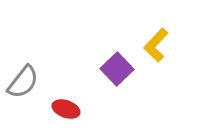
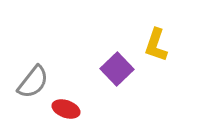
yellow L-shape: rotated 24 degrees counterclockwise
gray semicircle: moved 10 px right
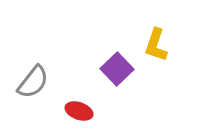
red ellipse: moved 13 px right, 2 px down
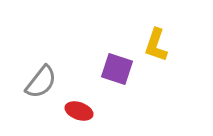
purple square: rotated 28 degrees counterclockwise
gray semicircle: moved 8 px right
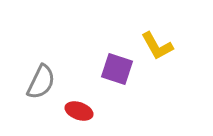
yellow L-shape: moved 1 px right, 1 px down; rotated 48 degrees counterclockwise
gray semicircle: rotated 12 degrees counterclockwise
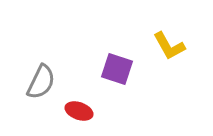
yellow L-shape: moved 12 px right
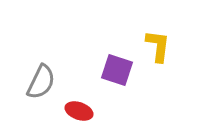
yellow L-shape: moved 11 px left; rotated 144 degrees counterclockwise
purple square: moved 1 px down
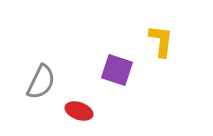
yellow L-shape: moved 3 px right, 5 px up
